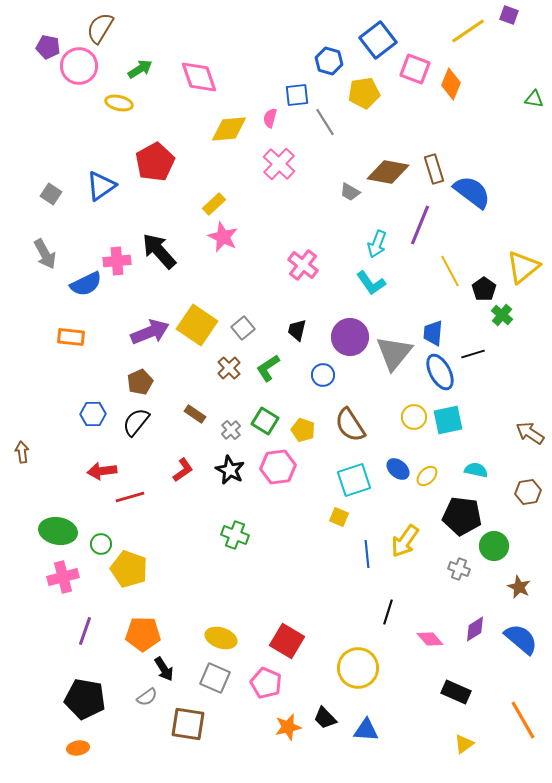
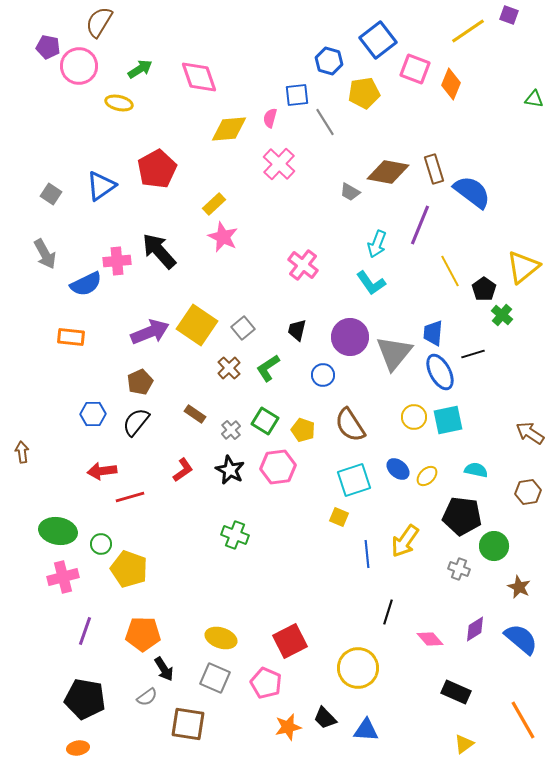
brown semicircle at (100, 28): moved 1 px left, 6 px up
red pentagon at (155, 162): moved 2 px right, 7 px down
red square at (287, 641): moved 3 px right; rotated 32 degrees clockwise
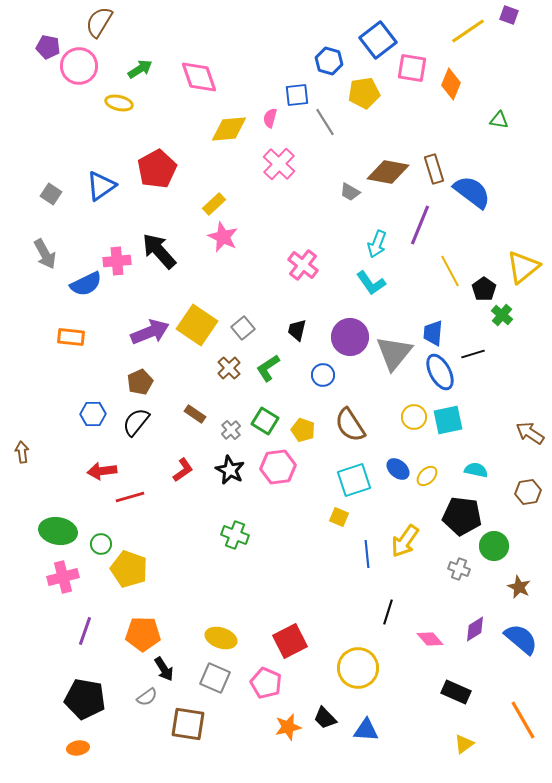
pink square at (415, 69): moved 3 px left, 1 px up; rotated 12 degrees counterclockwise
green triangle at (534, 99): moved 35 px left, 21 px down
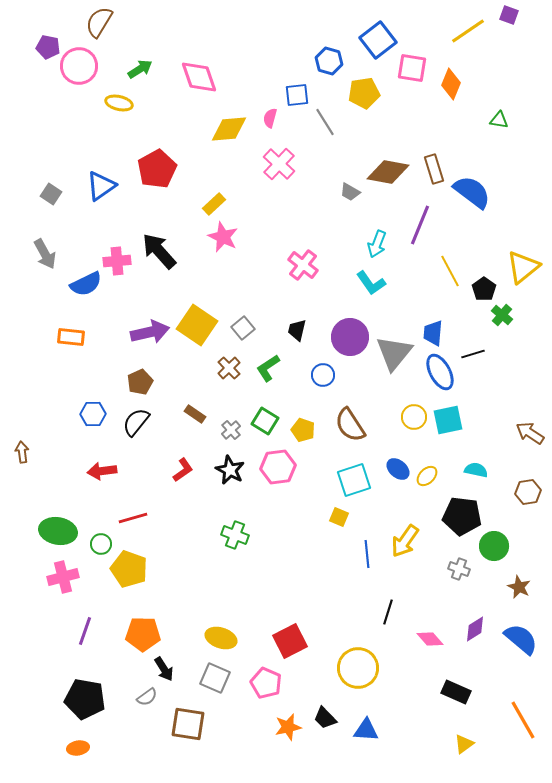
purple arrow at (150, 332): rotated 9 degrees clockwise
red line at (130, 497): moved 3 px right, 21 px down
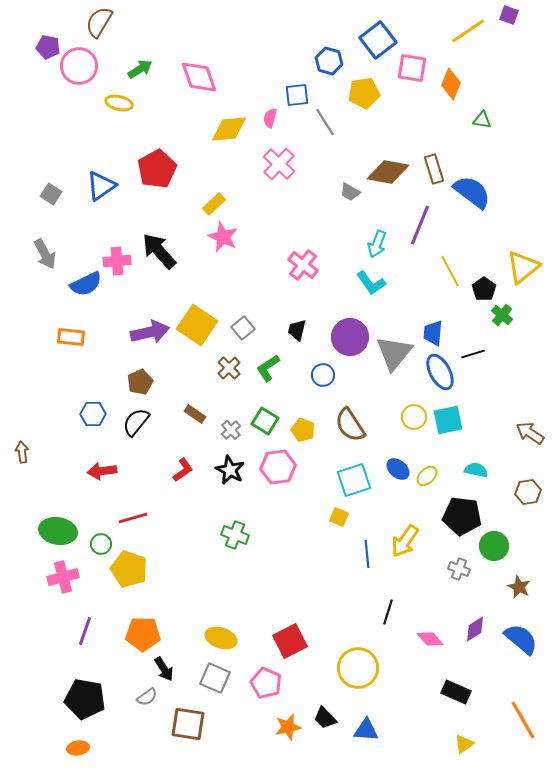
green triangle at (499, 120): moved 17 px left
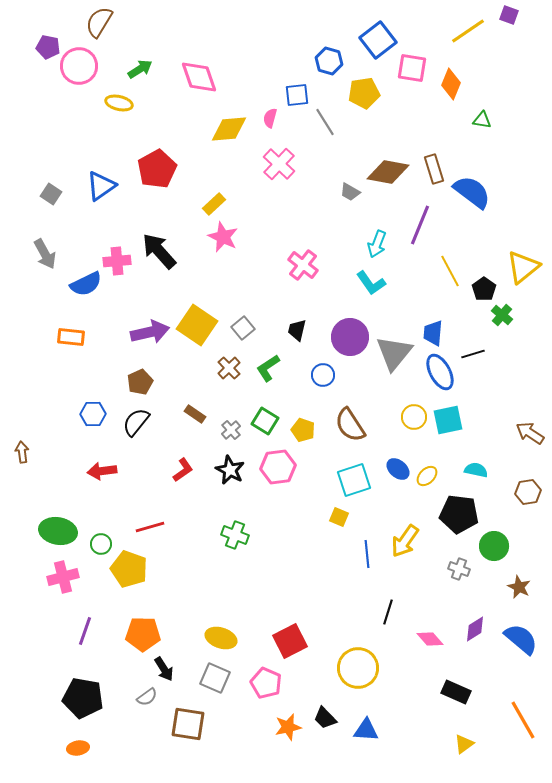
black pentagon at (462, 516): moved 3 px left, 2 px up
red line at (133, 518): moved 17 px right, 9 px down
black pentagon at (85, 699): moved 2 px left, 1 px up
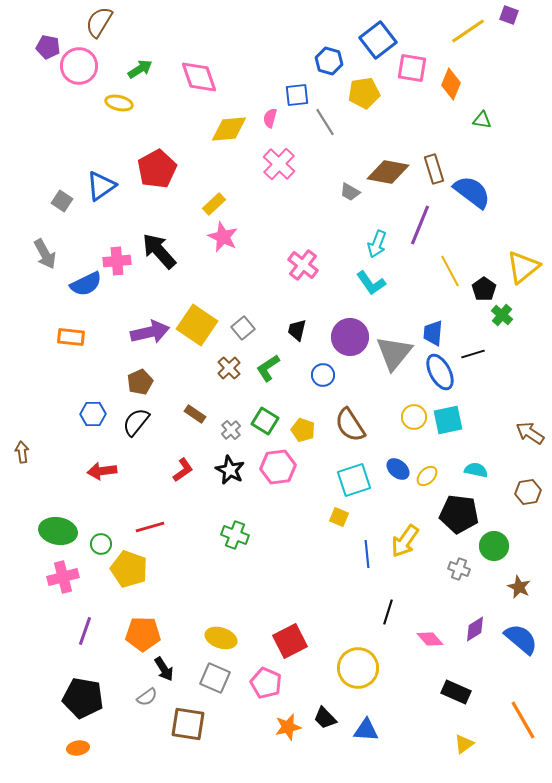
gray square at (51, 194): moved 11 px right, 7 px down
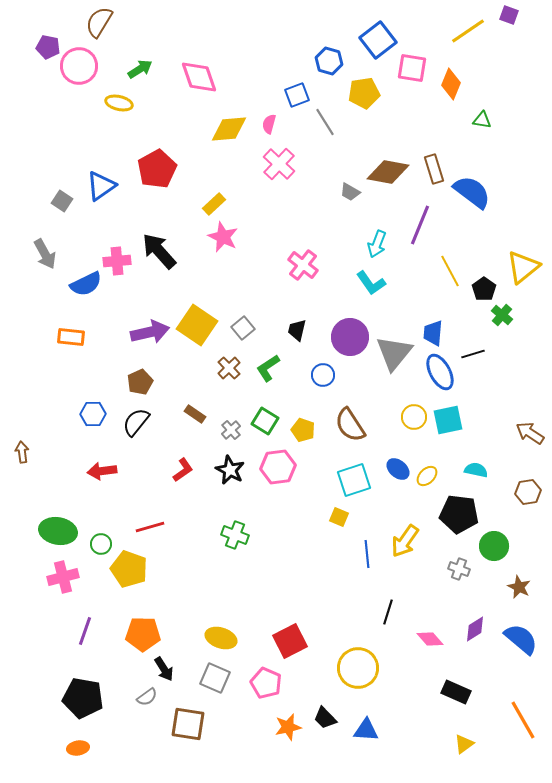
blue square at (297, 95): rotated 15 degrees counterclockwise
pink semicircle at (270, 118): moved 1 px left, 6 px down
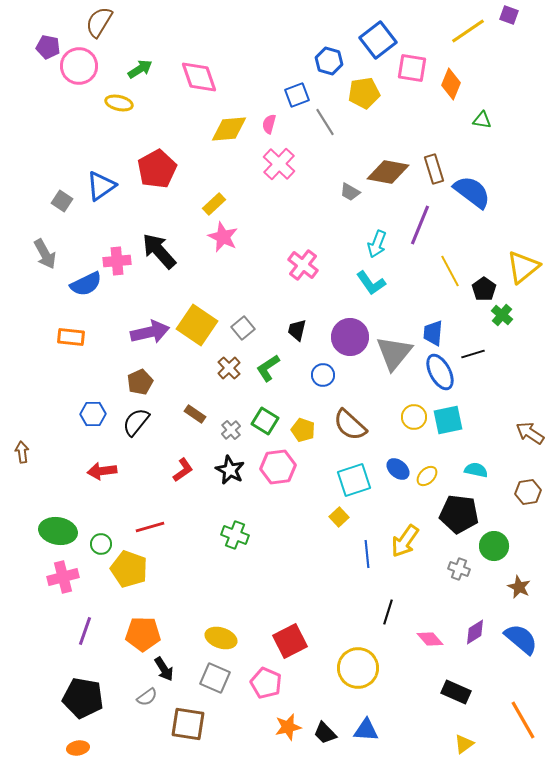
brown semicircle at (350, 425): rotated 15 degrees counterclockwise
yellow square at (339, 517): rotated 24 degrees clockwise
purple diamond at (475, 629): moved 3 px down
black trapezoid at (325, 718): moved 15 px down
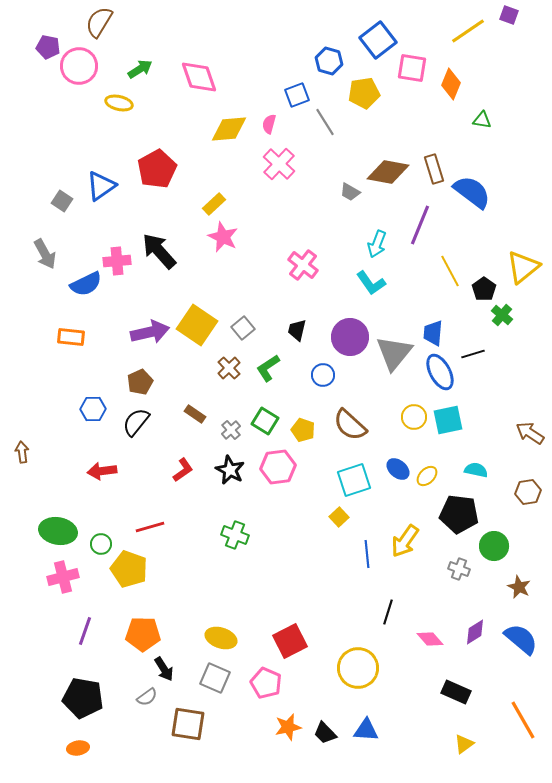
blue hexagon at (93, 414): moved 5 px up
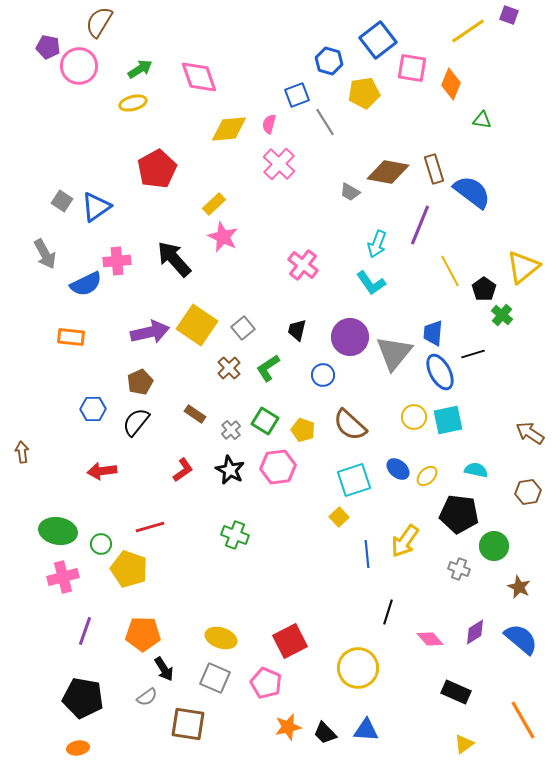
yellow ellipse at (119, 103): moved 14 px right; rotated 28 degrees counterclockwise
blue triangle at (101, 186): moved 5 px left, 21 px down
black arrow at (159, 251): moved 15 px right, 8 px down
